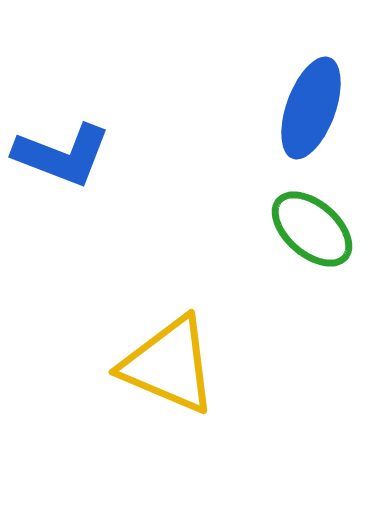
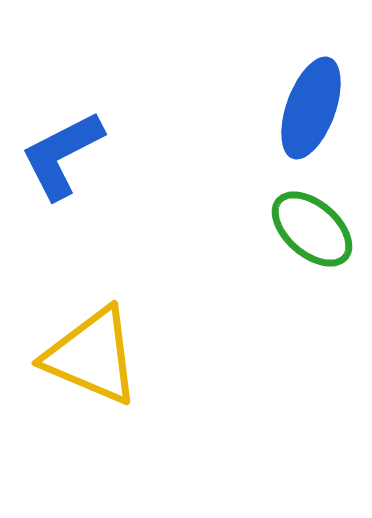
blue L-shape: rotated 132 degrees clockwise
yellow triangle: moved 77 px left, 9 px up
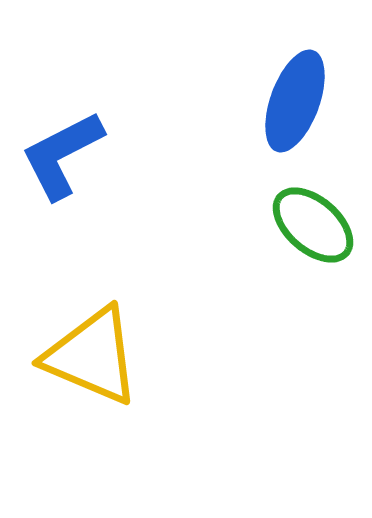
blue ellipse: moved 16 px left, 7 px up
green ellipse: moved 1 px right, 4 px up
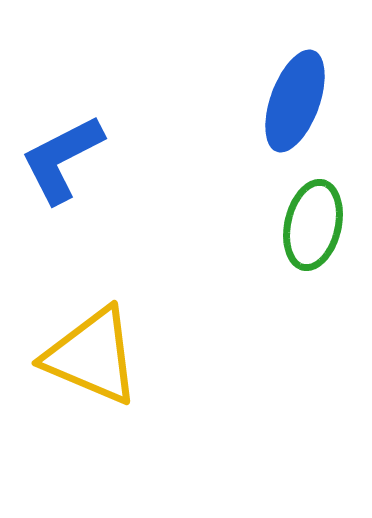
blue L-shape: moved 4 px down
green ellipse: rotated 62 degrees clockwise
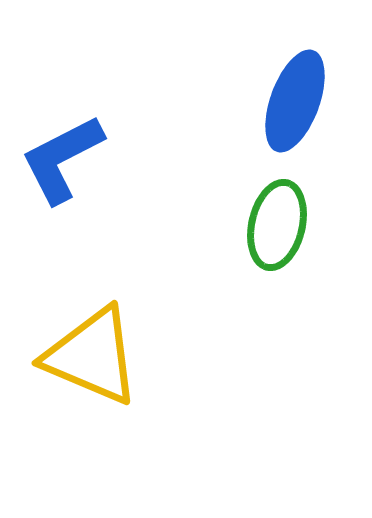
green ellipse: moved 36 px left
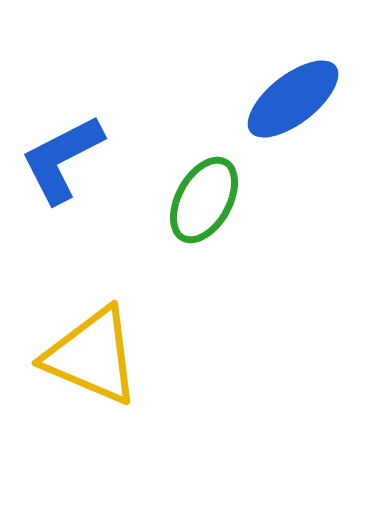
blue ellipse: moved 2 px left, 2 px up; rotated 32 degrees clockwise
green ellipse: moved 73 px left, 25 px up; rotated 16 degrees clockwise
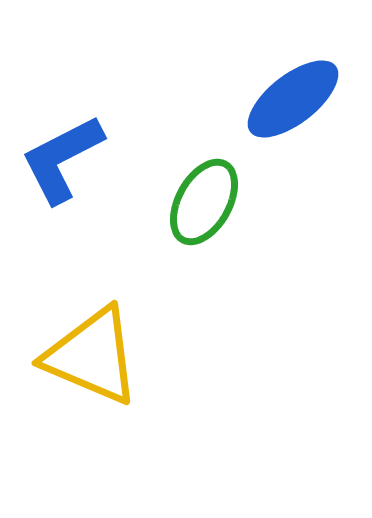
green ellipse: moved 2 px down
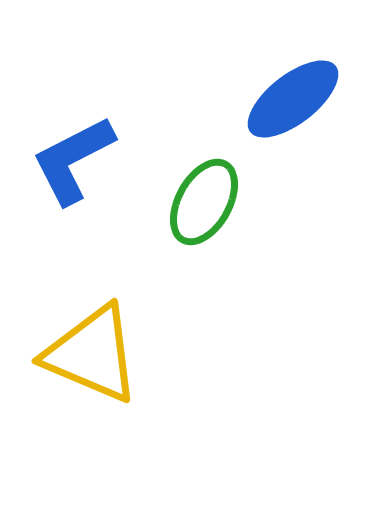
blue L-shape: moved 11 px right, 1 px down
yellow triangle: moved 2 px up
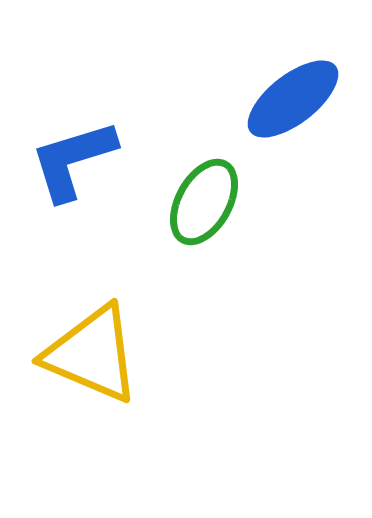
blue L-shape: rotated 10 degrees clockwise
